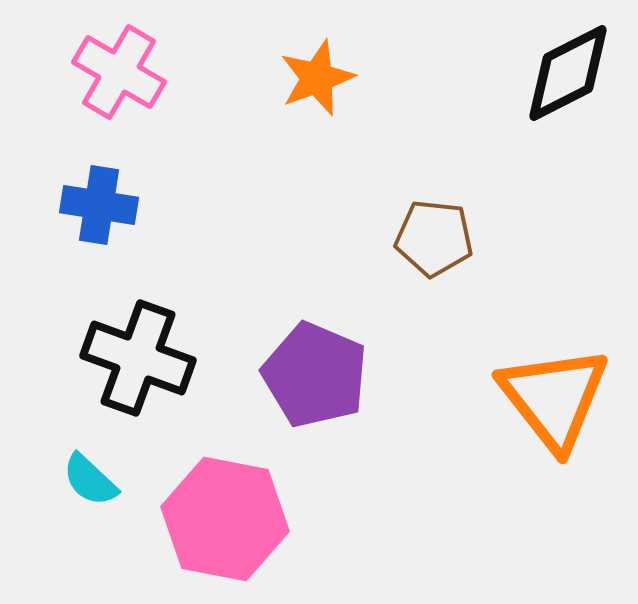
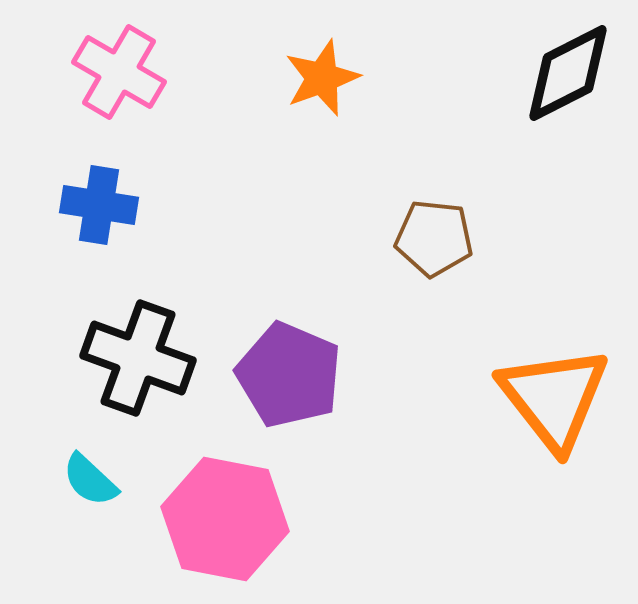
orange star: moved 5 px right
purple pentagon: moved 26 px left
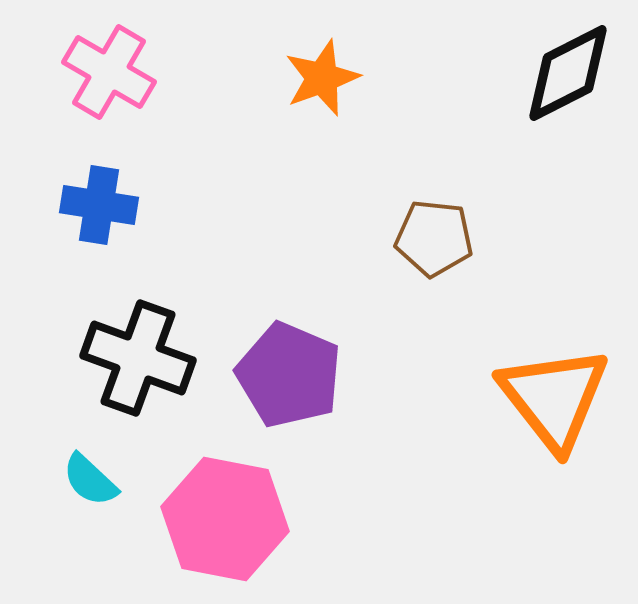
pink cross: moved 10 px left
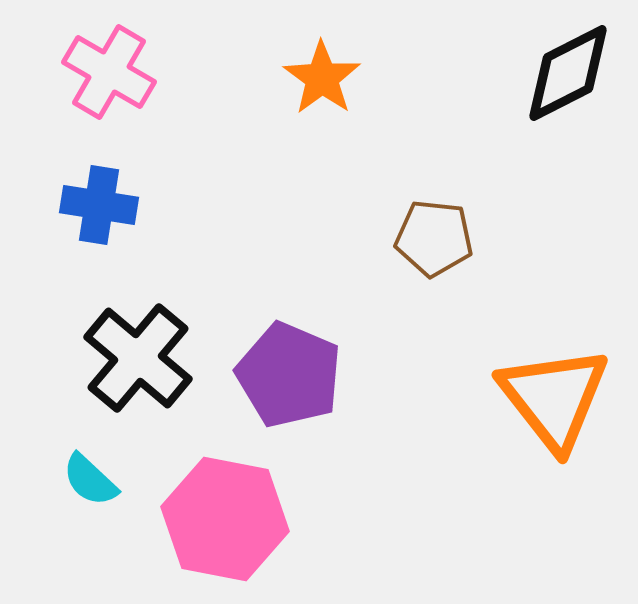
orange star: rotated 16 degrees counterclockwise
black cross: rotated 20 degrees clockwise
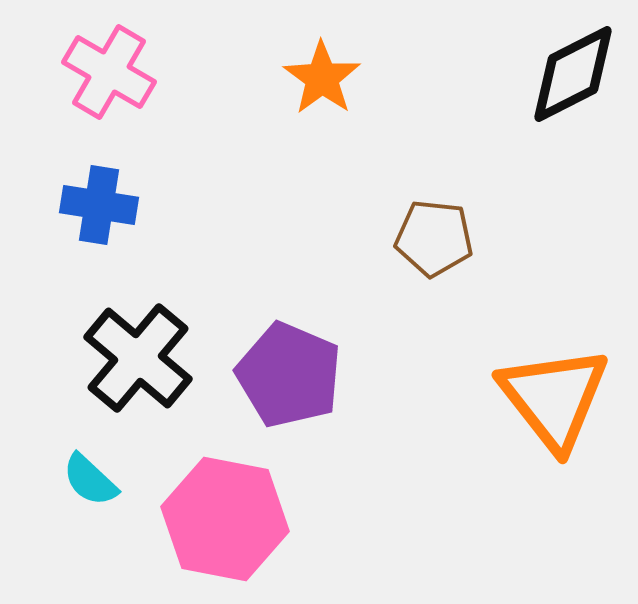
black diamond: moved 5 px right, 1 px down
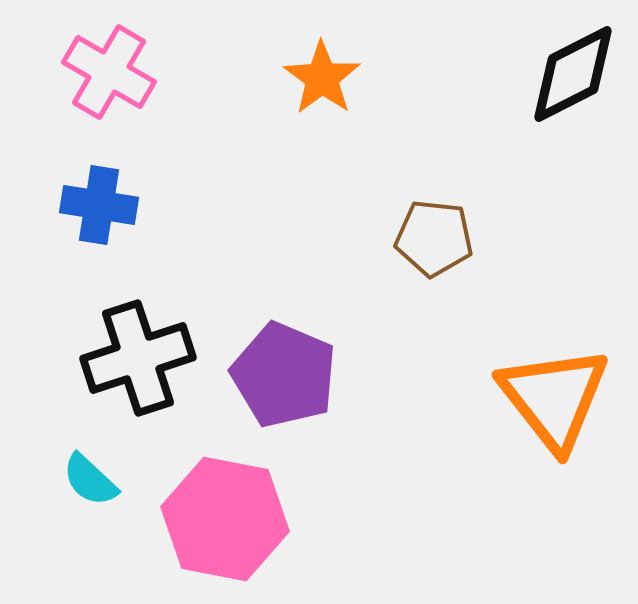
black cross: rotated 32 degrees clockwise
purple pentagon: moved 5 px left
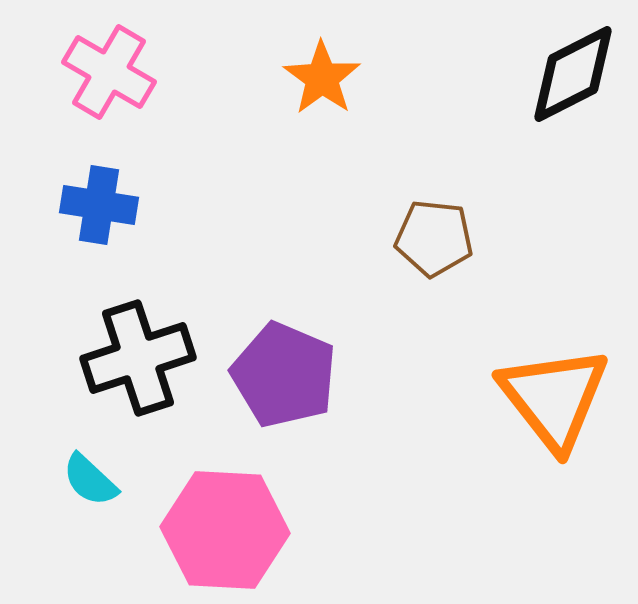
pink hexagon: moved 11 px down; rotated 8 degrees counterclockwise
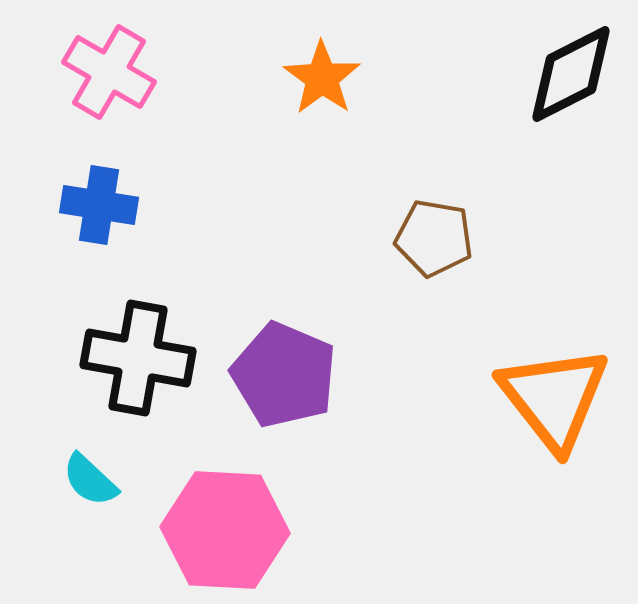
black diamond: moved 2 px left
brown pentagon: rotated 4 degrees clockwise
black cross: rotated 28 degrees clockwise
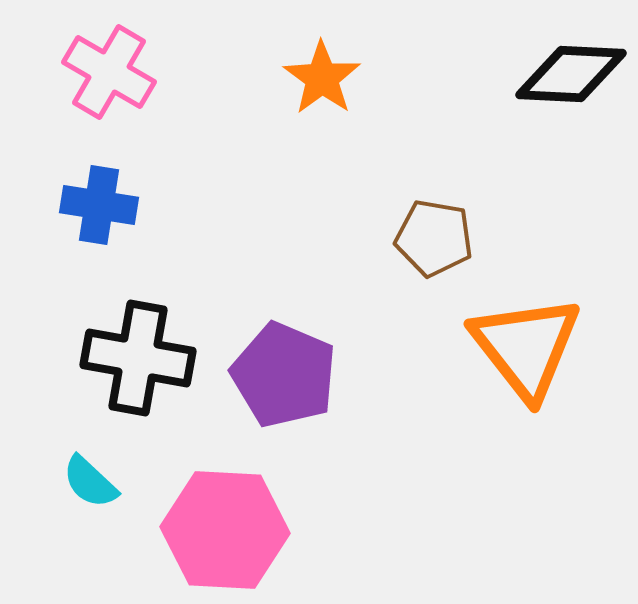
black diamond: rotated 30 degrees clockwise
orange triangle: moved 28 px left, 51 px up
cyan semicircle: moved 2 px down
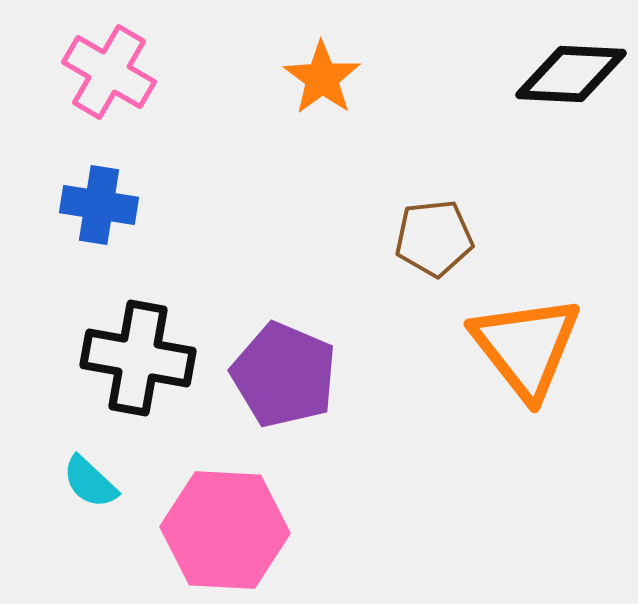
brown pentagon: rotated 16 degrees counterclockwise
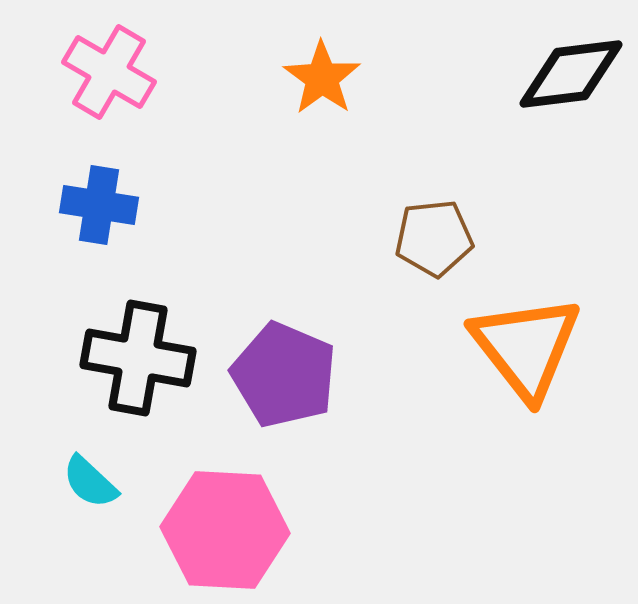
black diamond: rotated 10 degrees counterclockwise
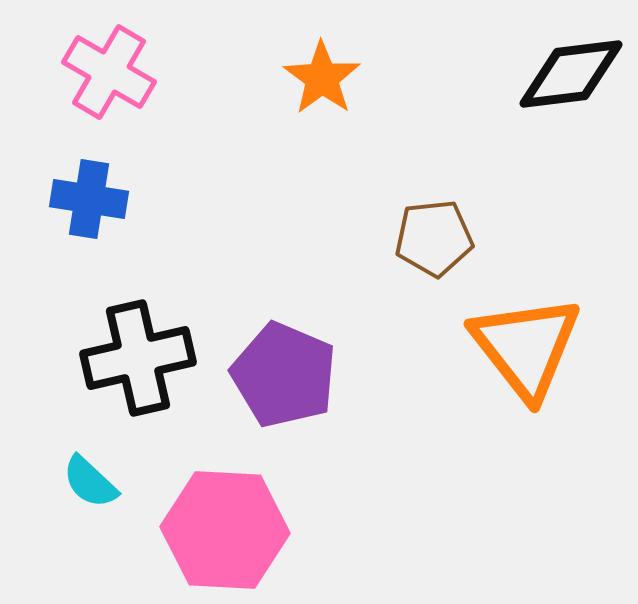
blue cross: moved 10 px left, 6 px up
black cross: rotated 23 degrees counterclockwise
